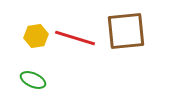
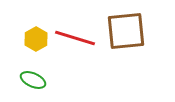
yellow hexagon: moved 3 px down; rotated 20 degrees counterclockwise
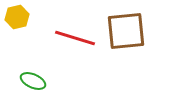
yellow hexagon: moved 19 px left, 22 px up; rotated 15 degrees clockwise
green ellipse: moved 1 px down
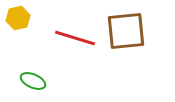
yellow hexagon: moved 1 px right, 1 px down
